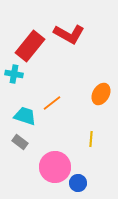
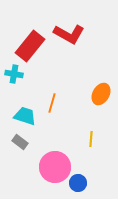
orange line: rotated 36 degrees counterclockwise
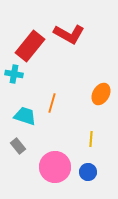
gray rectangle: moved 2 px left, 4 px down; rotated 14 degrees clockwise
blue circle: moved 10 px right, 11 px up
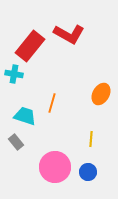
gray rectangle: moved 2 px left, 4 px up
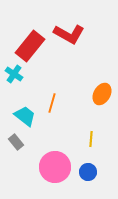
cyan cross: rotated 24 degrees clockwise
orange ellipse: moved 1 px right
cyan trapezoid: rotated 20 degrees clockwise
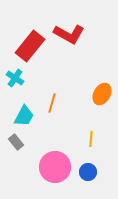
cyan cross: moved 1 px right, 4 px down
cyan trapezoid: moved 1 px left; rotated 80 degrees clockwise
